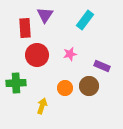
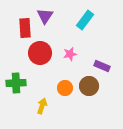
purple triangle: moved 1 px down
red circle: moved 3 px right, 2 px up
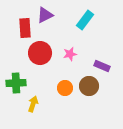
purple triangle: moved 1 px up; rotated 30 degrees clockwise
yellow arrow: moved 9 px left, 2 px up
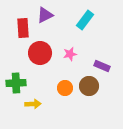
red rectangle: moved 2 px left
yellow arrow: rotated 70 degrees clockwise
